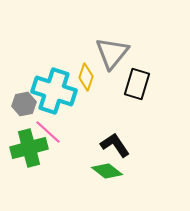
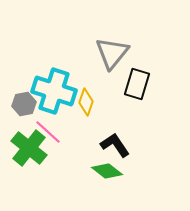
yellow diamond: moved 25 px down
green cross: rotated 36 degrees counterclockwise
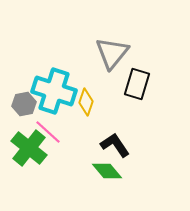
green diamond: rotated 12 degrees clockwise
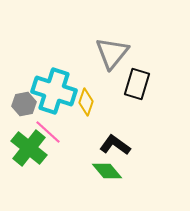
black L-shape: rotated 20 degrees counterclockwise
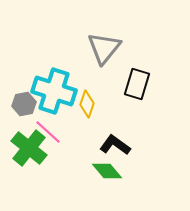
gray triangle: moved 8 px left, 5 px up
yellow diamond: moved 1 px right, 2 px down
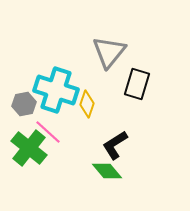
gray triangle: moved 5 px right, 4 px down
cyan cross: moved 2 px right, 1 px up
black L-shape: rotated 68 degrees counterclockwise
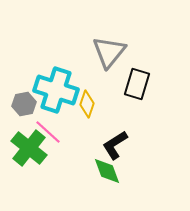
green diamond: rotated 20 degrees clockwise
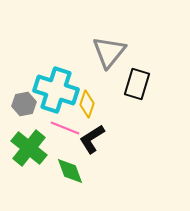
pink line: moved 17 px right, 4 px up; rotated 20 degrees counterclockwise
black L-shape: moved 23 px left, 6 px up
green diamond: moved 37 px left
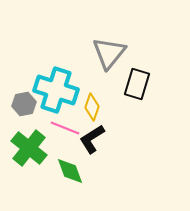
gray triangle: moved 1 px down
yellow diamond: moved 5 px right, 3 px down
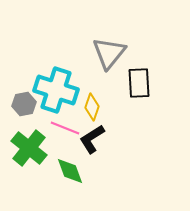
black rectangle: moved 2 px right, 1 px up; rotated 20 degrees counterclockwise
